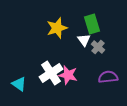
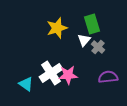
white triangle: rotated 16 degrees clockwise
pink star: rotated 18 degrees counterclockwise
cyan triangle: moved 7 px right
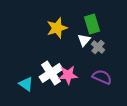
purple semicircle: moved 6 px left; rotated 30 degrees clockwise
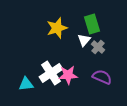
cyan triangle: rotated 42 degrees counterclockwise
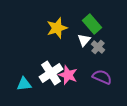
green rectangle: rotated 24 degrees counterclockwise
pink star: rotated 24 degrees clockwise
cyan triangle: moved 2 px left
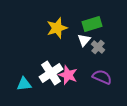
green rectangle: rotated 66 degrees counterclockwise
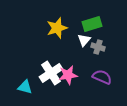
gray cross: rotated 24 degrees counterclockwise
pink star: rotated 30 degrees counterclockwise
cyan triangle: moved 1 px right, 3 px down; rotated 21 degrees clockwise
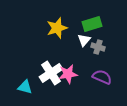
pink star: moved 1 px up
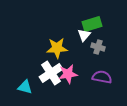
yellow star: moved 20 px down; rotated 15 degrees clockwise
white triangle: moved 5 px up
purple semicircle: rotated 12 degrees counterclockwise
